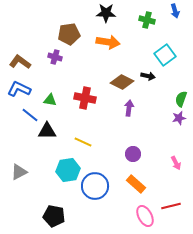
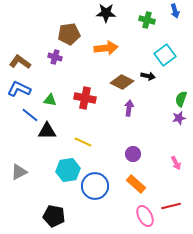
orange arrow: moved 2 px left, 6 px down; rotated 15 degrees counterclockwise
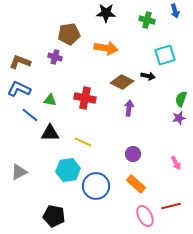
orange arrow: rotated 15 degrees clockwise
cyan square: rotated 20 degrees clockwise
brown L-shape: rotated 15 degrees counterclockwise
black triangle: moved 3 px right, 2 px down
blue circle: moved 1 px right
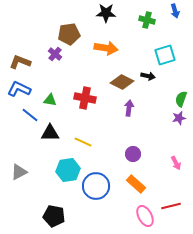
purple cross: moved 3 px up; rotated 24 degrees clockwise
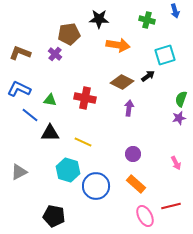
black star: moved 7 px left, 6 px down
orange arrow: moved 12 px right, 3 px up
brown L-shape: moved 9 px up
black arrow: rotated 48 degrees counterclockwise
cyan hexagon: rotated 25 degrees clockwise
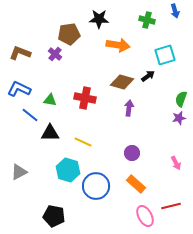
brown diamond: rotated 10 degrees counterclockwise
purple circle: moved 1 px left, 1 px up
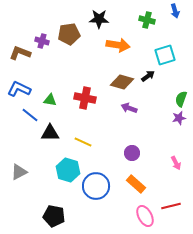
purple cross: moved 13 px left, 13 px up; rotated 24 degrees counterclockwise
purple arrow: rotated 77 degrees counterclockwise
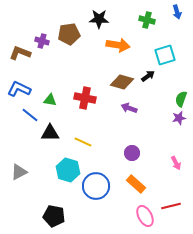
blue arrow: moved 2 px right, 1 px down
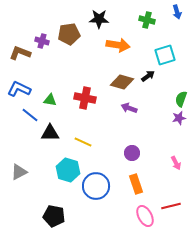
orange rectangle: rotated 30 degrees clockwise
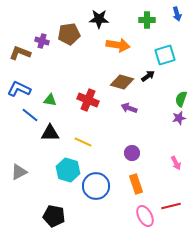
blue arrow: moved 2 px down
green cross: rotated 14 degrees counterclockwise
red cross: moved 3 px right, 2 px down; rotated 10 degrees clockwise
